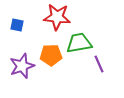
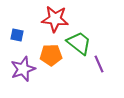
red star: moved 2 px left, 2 px down
blue square: moved 10 px down
green trapezoid: rotated 48 degrees clockwise
purple star: moved 1 px right, 3 px down
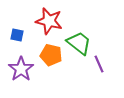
red star: moved 6 px left, 2 px down; rotated 8 degrees clockwise
orange pentagon: rotated 15 degrees clockwise
purple star: moved 2 px left; rotated 15 degrees counterclockwise
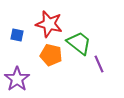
red star: moved 3 px down
purple star: moved 4 px left, 10 px down
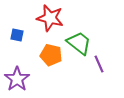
red star: moved 1 px right, 6 px up
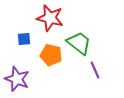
blue square: moved 7 px right, 4 px down; rotated 16 degrees counterclockwise
purple line: moved 4 px left, 6 px down
purple star: rotated 15 degrees counterclockwise
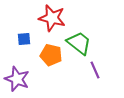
red star: moved 2 px right
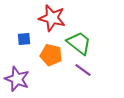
purple line: moved 12 px left; rotated 30 degrees counterclockwise
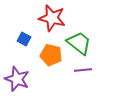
blue square: rotated 32 degrees clockwise
purple line: rotated 42 degrees counterclockwise
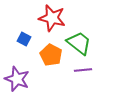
orange pentagon: rotated 15 degrees clockwise
